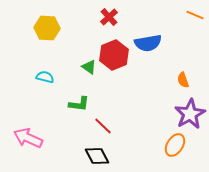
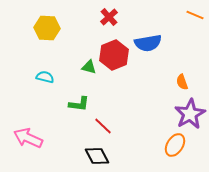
green triangle: rotated 21 degrees counterclockwise
orange semicircle: moved 1 px left, 2 px down
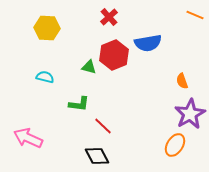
orange semicircle: moved 1 px up
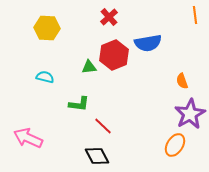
orange line: rotated 60 degrees clockwise
green triangle: rotated 21 degrees counterclockwise
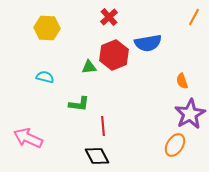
orange line: moved 1 px left, 2 px down; rotated 36 degrees clockwise
red line: rotated 42 degrees clockwise
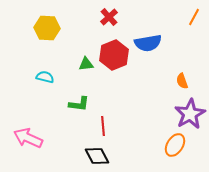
green triangle: moved 3 px left, 3 px up
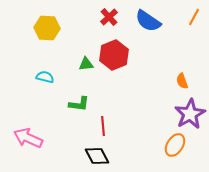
blue semicircle: moved 22 px up; rotated 44 degrees clockwise
